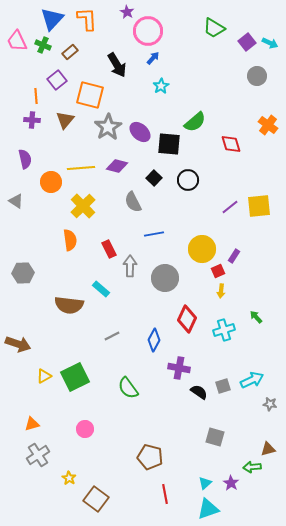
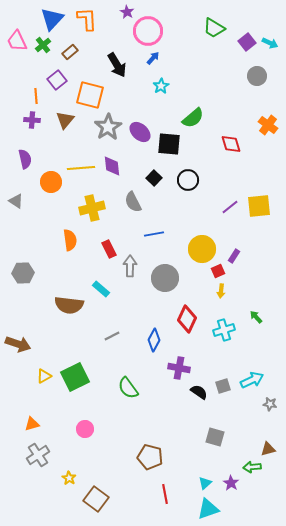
green cross at (43, 45): rotated 28 degrees clockwise
green semicircle at (195, 122): moved 2 px left, 4 px up
purple diamond at (117, 166): moved 5 px left; rotated 70 degrees clockwise
yellow cross at (83, 206): moved 9 px right, 2 px down; rotated 30 degrees clockwise
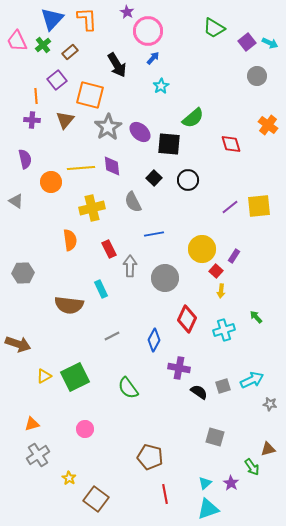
red square at (218, 271): moved 2 px left; rotated 24 degrees counterclockwise
cyan rectangle at (101, 289): rotated 24 degrees clockwise
green arrow at (252, 467): rotated 120 degrees counterclockwise
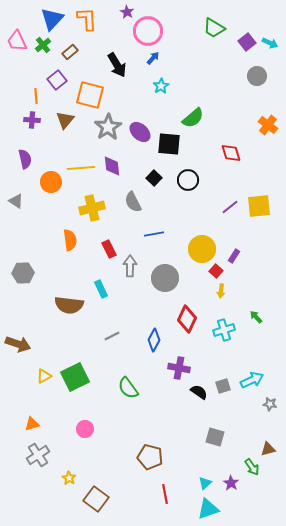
red diamond at (231, 144): moved 9 px down
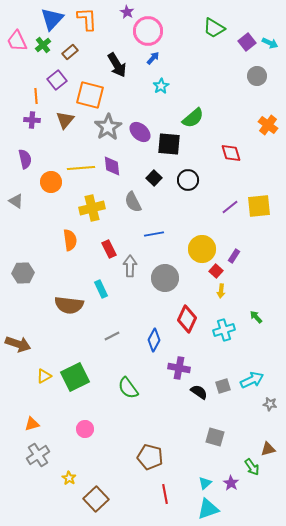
brown square at (96, 499): rotated 10 degrees clockwise
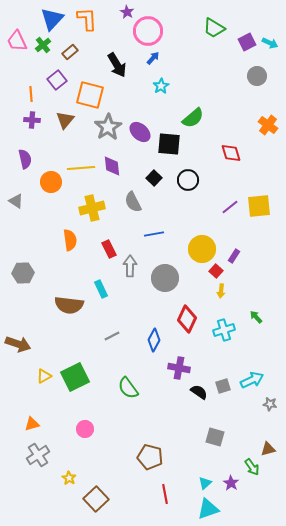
purple square at (247, 42): rotated 12 degrees clockwise
orange line at (36, 96): moved 5 px left, 2 px up
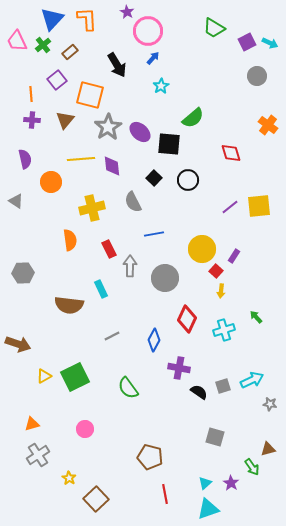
yellow line at (81, 168): moved 9 px up
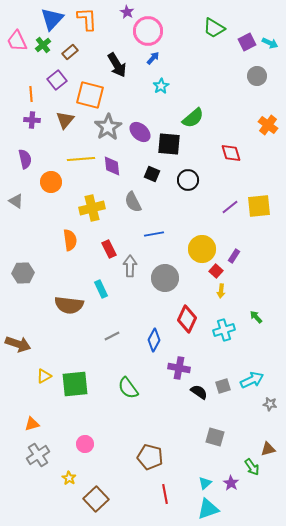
black square at (154, 178): moved 2 px left, 4 px up; rotated 21 degrees counterclockwise
green square at (75, 377): moved 7 px down; rotated 20 degrees clockwise
pink circle at (85, 429): moved 15 px down
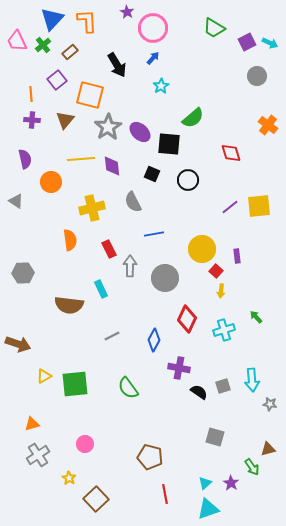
orange L-shape at (87, 19): moved 2 px down
pink circle at (148, 31): moved 5 px right, 3 px up
purple rectangle at (234, 256): moved 3 px right; rotated 40 degrees counterclockwise
cyan arrow at (252, 380): rotated 110 degrees clockwise
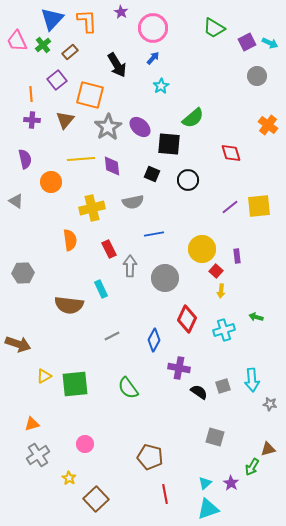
purple star at (127, 12): moved 6 px left
purple ellipse at (140, 132): moved 5 px up
gray semicircle at (133, 202): rotated 75 degrees counterclockwise
green arrow at (256, 317): rotated 32 degrees counterclockwise
green arrow at (252, 467): rotated 66 degrees clockwise
